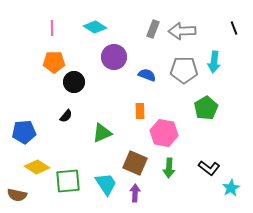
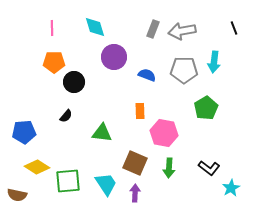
cyan diamond: rotated 40 degrees clockwise
gray arrow: rotated 8 degrees counterclockwise
green triangle: rotated 30 degrees clockwise
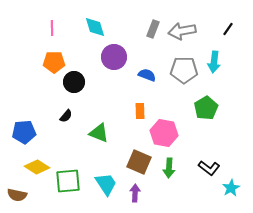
black line: moved 6 px left, 1 px down; rotated 56 degrees clockwise
green triangle: moved 3 px left; rotated 15 degrees clockwise
brown square: moved 4 px right, 1 px up
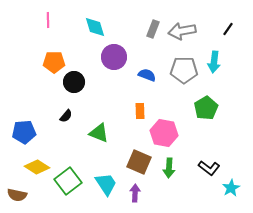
pink line: moved 4 px left, 8 px up
green square: rotated 32 degrees counterclockwise
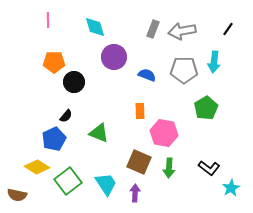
blue pentagon: moved 30 px right, 7 px down; rotated 20 degrees counterclockwise
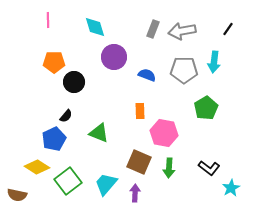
cyan trapezoid: rotated 105 degrees counterclockwise
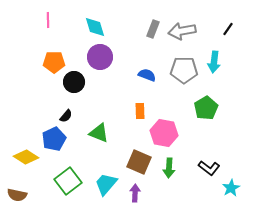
purple circle: moved 14 px left
yellow diamond: moved 11 px left, 10 px up
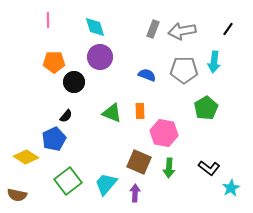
green triangle: moved 13 px right, 20 px up
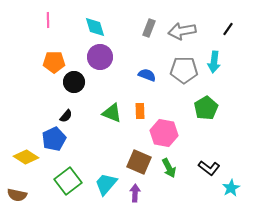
gray rectangle: moved 4 px left, 1 px up
green arrow: rotated 30 degrees counterclockwise
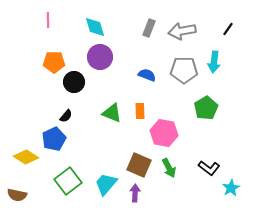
brown square: moved 3 px down
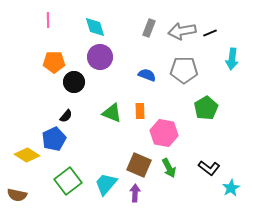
black line: moved 18 px left, 4 px down; rotated 32 degrees clockwise
cyan arrow: moved 18 px right, 3 px up
yellow diamond: moved 1 px right, 2 px up
